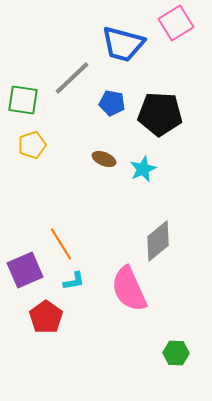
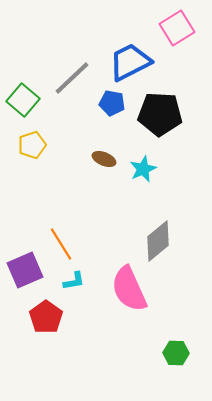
pink square: moved 1 px right, 5 px down
blue trapezoid: moved 7 px right, 18 px down; rotated 138 degrees clockwise
green square: rotated 32 degrees clockwise
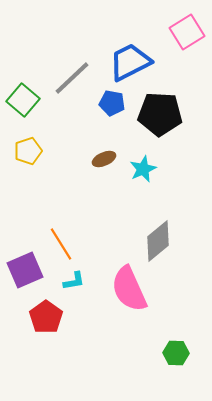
pink square: moved 10 px right, 4 px down
yellow pentagon: moved 4 px left, 6 px down
brown ellipse: rotated 45 degrees counterclockwise
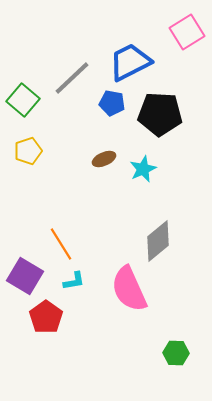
purple square: moved 6 px down; rotated 36 degrees counterclockwise
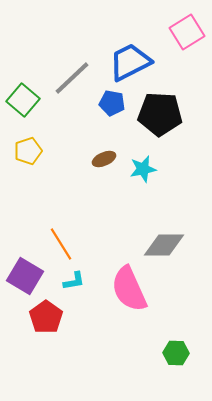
cyan star: rotated 12 degrees clockwise
gray diamond: moved 6 px right, 4 px down; rotated 39 degrees clockwise
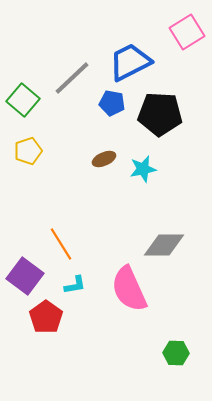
purple square: rotated 6 degrees clockwise
cyan L-shape: moved 1 px right, 4 px down
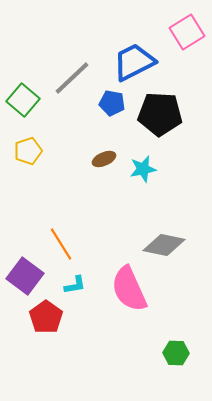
blue trapezoid: moved 4 px right
gray diamond: rotated 12 degrees clockwise
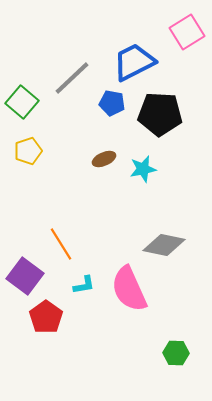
green square: moved 1 px left, 2 px down
cyan L-shape: moved 9 px right
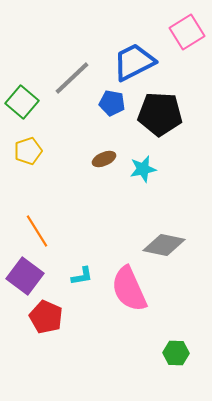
orange line: moved 24 px left, 13 px up
cyan L-shape: moved 2 px left, 9 px up
red pentagon: rotated 12 degrees counterclockwise
